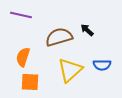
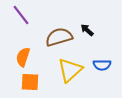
purple line: rotated 40 degrees clockwise
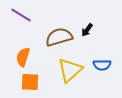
purple line: rotated 20 degrees counterclockwise
black arrow: rotated 96 degrees counterclockwise
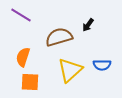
black arrow: moved 1 px right, 5 px up
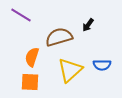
orange semicircle: moved 9 px right
